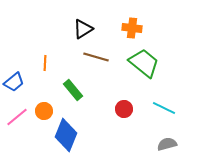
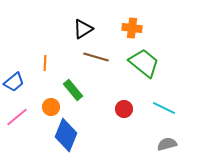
orange circle: moved 7 px right, 4 px up
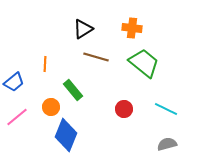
orange line: moved 1 px down
cyan line: moved 2 px right, 1 px down
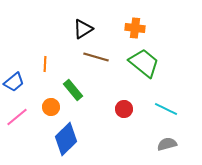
orange cross: moved 3 px right
blue diamond: moved 4 px down; rotated 24 degrees clockwise
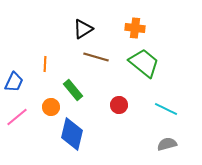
blue trapezoid: rotated 25 degrees counterclockwise
red circle: moved 5 px left, 4 px up
blue diamond: moved 6 px right, 5 px up; rotated 32 degrees counterclockwise
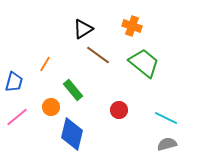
orange cross: moved 3 px left, 2 px up; rotated 12 degrees clockwise
brown line: moved 2 px right, 2 px up; rotated 20 degrees clockwise
orange line: rotated 28 degrees clockwise
blue trapezoid: rotated 10 degrees counterclockwise
red circle: moved 5 px down
cyan line: moved 9 px down
